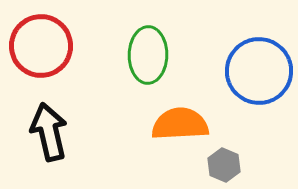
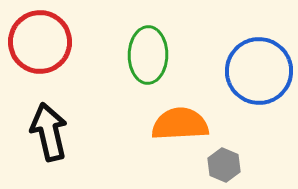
red circle: moved 1 px left, 4 px up
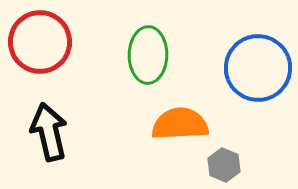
blue circle: moved 1 px left, 3 px up
